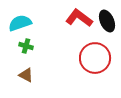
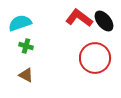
black ellipse: moved 3 px left; rotated 15 degrees counterclockwise
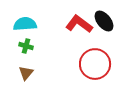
red L-shape: moved 6 px down
cyan semicircle: moved 5 px right, 1 px down; rotated 15 degrees clockwise
red circle: moved 6 px down
brown triangle: moved 2 px up; rotated 42 degrees clockwise
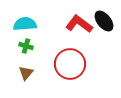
red circle: moved 25 px left
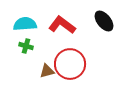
red L-shape: moved 17 px left, 1 px down
brown triangle: moved 21 px right, 2 px up; rotated 35 degrees clockwise
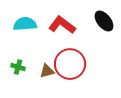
green cross: moved 8 px left, 21 px down
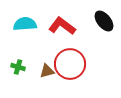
red L-shape: moved 1 px down
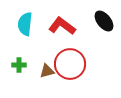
cyan semicircle: rotated 80 degrees counterclockwise
green cross: moved 1 px right, 2 px up; rotated 16 degrees counterclockwise
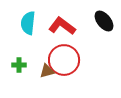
cyan semicircle: moved 3 px right, 1 px up
red circle: moved 6 px left, 4 px up
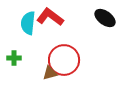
black ellipse: moved 1 px right, 3 px up; rotated 15 degrees counterclockwise
red L-shape: moved 12 px left, 9 px up
green cross: moved 5 px left, 7 px up
brown triangle: moved 3 px right, 2 px down
